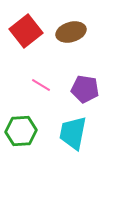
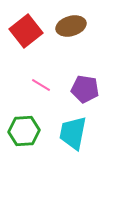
brown ellipse: moved 6 px up
green hexagon: moved 3 px right
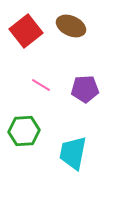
brown ellipse: rotated 40 degrees clockwise
purple pentagon: rotated 12 degrees counterclockwise
cyan trapezoid: moved 20 px down
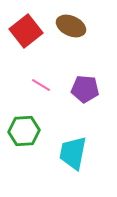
purple pentagon: rotated 8 degrees clockwise
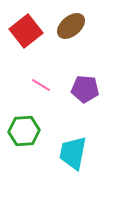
brown ellipse: rotated 64 degrees counterclockwise
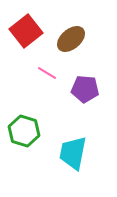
brown ellipse: moved 13 px down
pink line: moved 6 px right, 12 px up
green hexagon: rotated 20 degrees clockwise
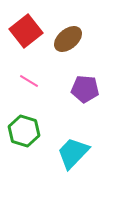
brown ellipse: moved 3 px left
pink line: moved 18 px left, 8 px down
cyan trapezoid: rotated 33 degrees clockwise
